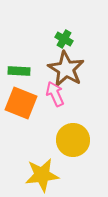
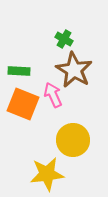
brown star: moved 8 px right, 1 px down
pink arrow: moved 2 px left, 1 px down
orange square: moved 2 px right, 1 px down
yellow star: moved 5 px right, 1 px up
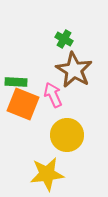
green rectangle: moved 3 px left, 11 px down
yellow circle: moved 6 px left, 5 px up
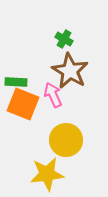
brown star: moved 4 px left, 1 px down
yellow circle: moved 1 px left, 5 px down
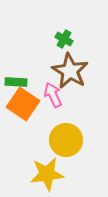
orange square: rotated 12 degrees clockwise
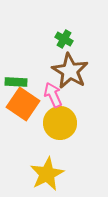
yellow circle: moved 6 px left, 17 px up
yellow star: rotated 20 degrees counterclockwise
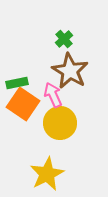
green cross: rotated 18 degrees clockwise
green rectangle: moved 1 px right, 1 px down; rotated 15 degrees counterclockwise
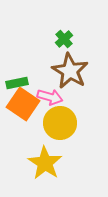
pink arrow: moved 3 px left, 2 px down; rotated 130 degrees clockwise
yellow star: moved 2 px left, 11 px up; rotated 12 degrees counterclockwise
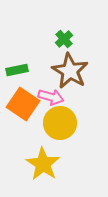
green rectangle: moved 13 px up
pink arrow: moved 1 px right
yellow star: moved 2 px left, 1 px down
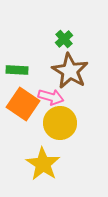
green rectangle: rotated 15 degrees clockwise
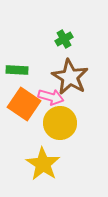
green cross: rotated 12 degrees clockwise
brown star: moved 6 px down
orange square: moved 1 px right
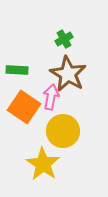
brown star: moved 2 px left, 3 px up
pink arrow: rotated 95 degrees counterclockwise
orange square: moved 3 px down
yellow circle: moved 3 px right, 8 px down
